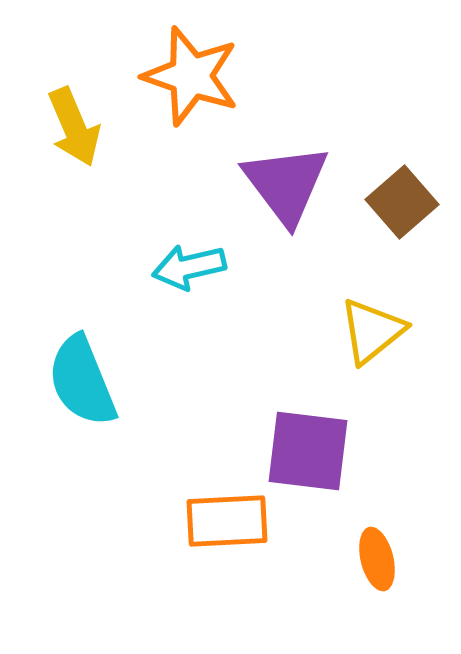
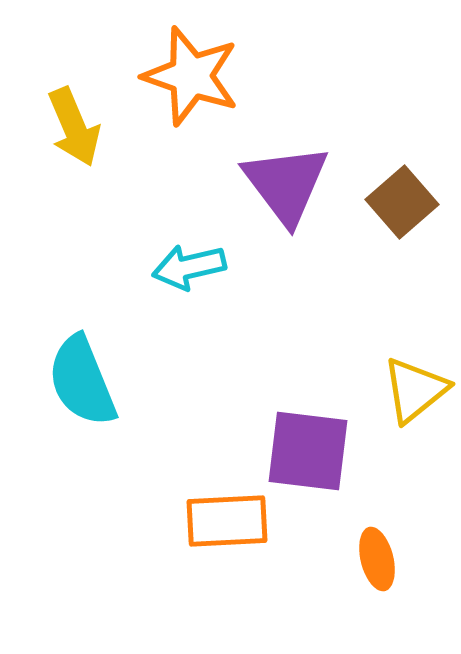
yellow triangle: moved 43 px right, 59 px down
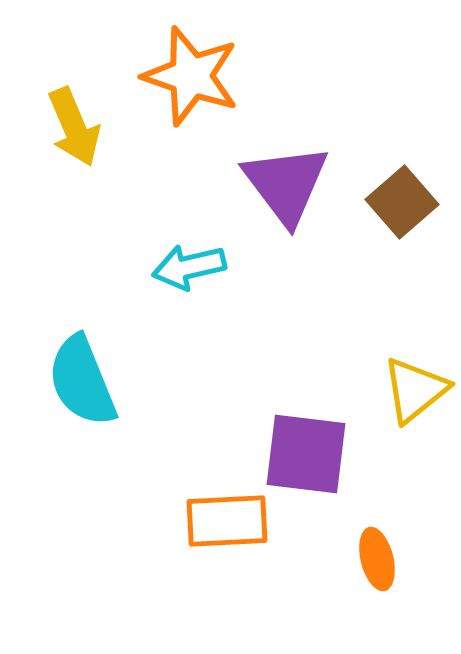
purple square: moved 2 px left, 3 px down
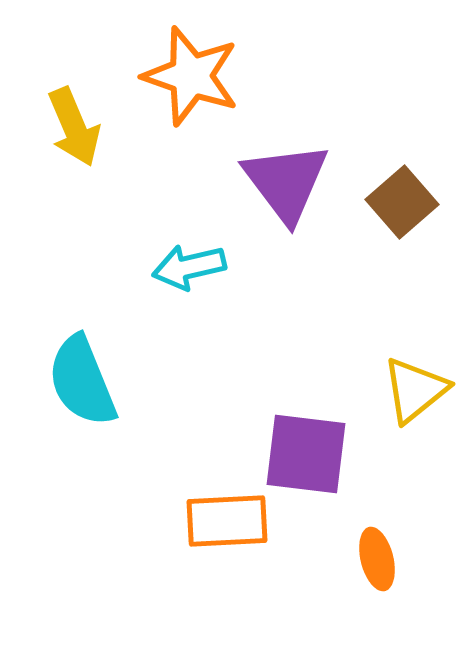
purple triangle: moved 2 px up
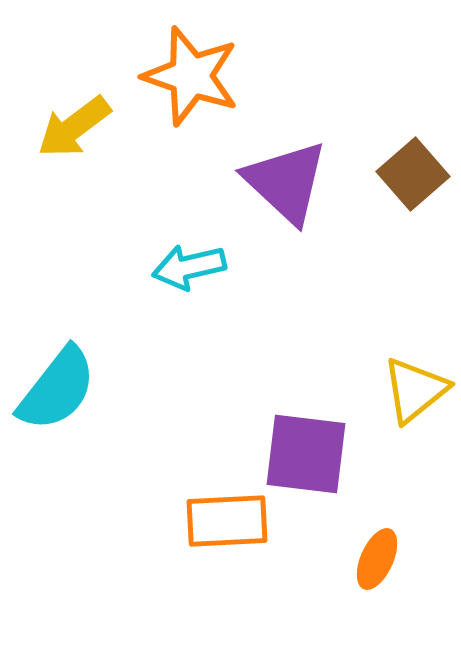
yellow arrow: rotated 76 degrees clockwise
purple triangle: rotated 10 degrees counterclockwise
brown square: moved 11 px right, 28 px up
cyan semicircle: moved 25 px left, 8 px down; rotated 120 degrees counterclockwise
orange ellipse: rotated 38 degrees clockwise
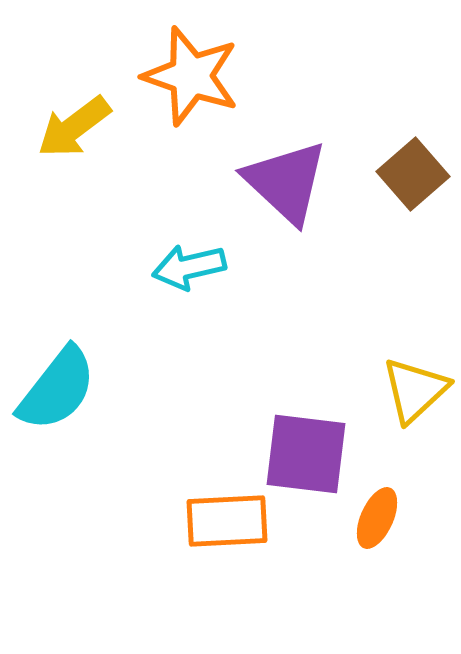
yellow triangle: rotated 4 degrees counterclockwise
orange ellipse: moved 41 px up
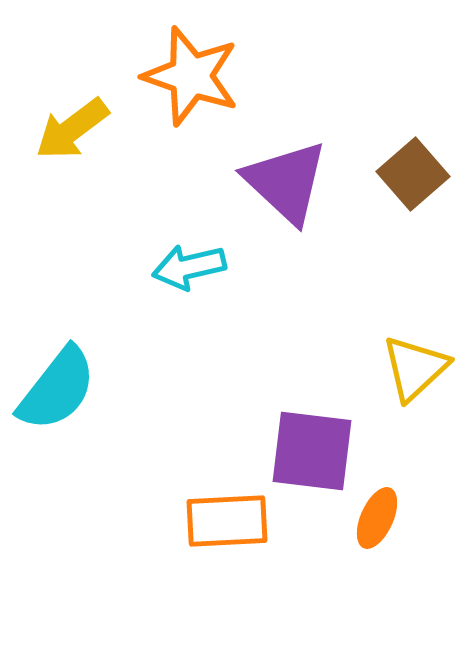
yellow arrow: moved 2 px left, 2 px down
yellow triangle: moved 22 px up
purple square: moved 6 px right, 3 px up
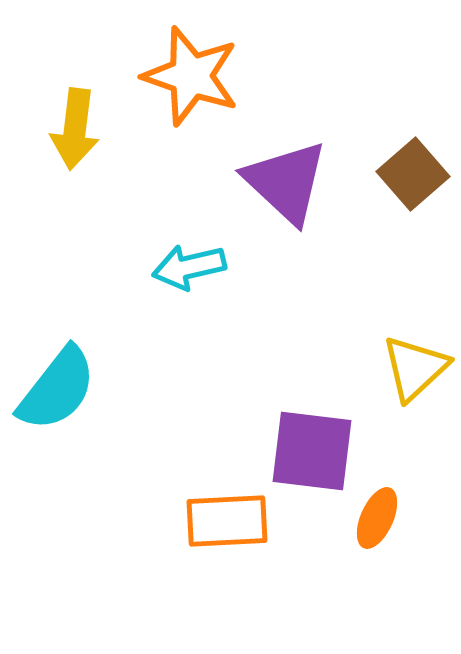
yellow arrow: moved 3 px right; rotated 46 degrees counterclockwise
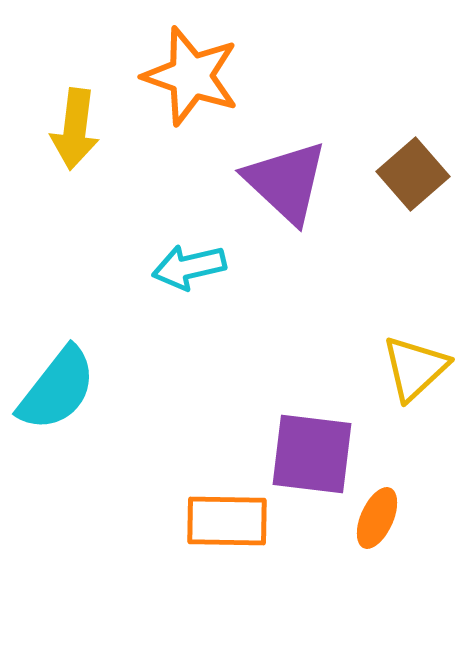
purple square: moved 3 px down
orange rectangle: rotated 4 degrees clockwise
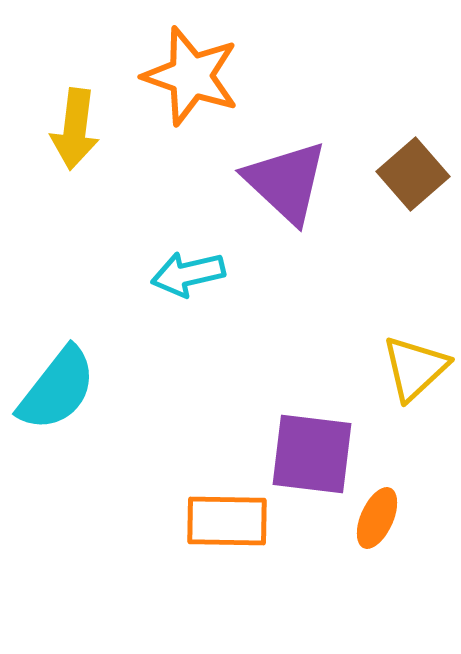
cyan arrow: moved 1 px left, 7 px down
